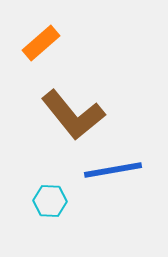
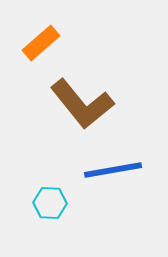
brown L-shape: moved 9 px right, 11 px up
cyan hexagon: moved 2 px down
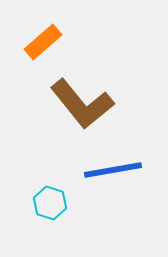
orange rectangle: moved 2 px right, 1 px up
cyan hexagon: rotated 16 degrees clockwise
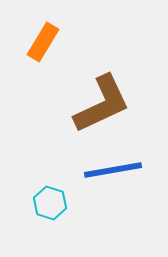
orange rectangle: rotated 18 degrees counterclockwise
brown L-shape: moved 20 px right; rotated 76 degrees counterclockwise
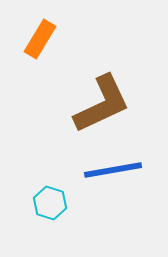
orange rectangle: moved 3 px left, 3 px up
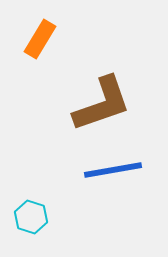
brown L-shape: rotated 6 degrees clockwise
cyan hexagon: moved 19 px left, 14 px down
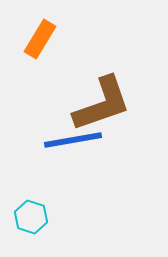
blue line: moved 40 px left, 30 px up
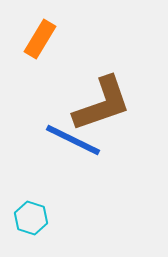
blue line: rotated 36 degrees clockwise
cyan hexagon: moved 1 px down
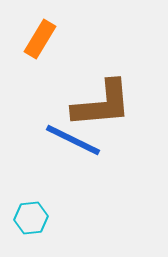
brown L-shape: rotated 14 degrees clockwise
cyan hexagon: rotated 24 degrees counterclockwise
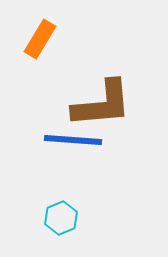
blue line: rotated 22 degrees counterclockwise
cyan hexagon: moved 30 px right; rotated 16 degrees counterclockwise
